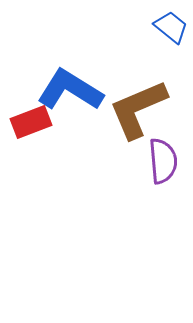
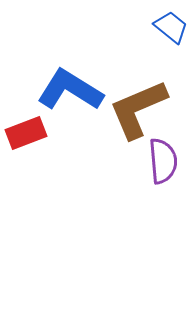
red rectangle: moved 5 px left, 11 px down
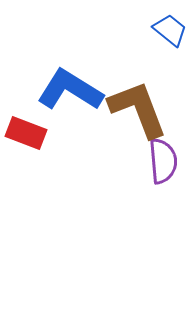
blue trapezoid: moved 1 px left, 3 px down
brown L-shape: rotated 92 degrees clockwise
red rectangle: rotated 42 degrees clockwise
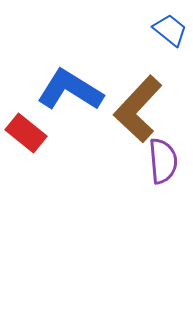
brown L-shape: rotated 116 degrees counterclockwise
red rectangle: rotated 18 degrees clockwise
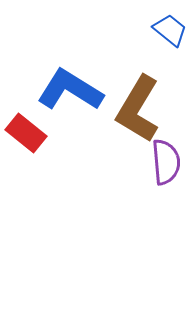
brown L-shape: rotated 12 degrees counterclockwise
purple semicircle: moved 3 px right, 1 px down
